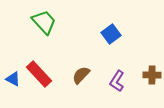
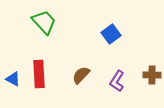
red rectangle: rotated 40 degrees clockwise
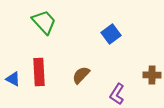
red rectangle: moved 2 px up
purple L-shape: moved 13 px down
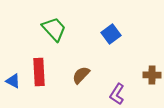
green trapezoid: moved 10 px right, 7 px down
blue triangle: moved 2 px down
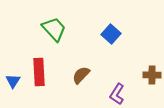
blue square: rotated 12 degrees counterclockwise
blue triangle: rotated 35 degrees clockwise
